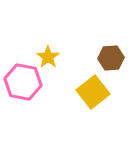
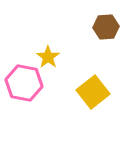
brown hexagon: moved 5 px left, 31 px up
pink hexagon: moved 1 px right, 1 px down
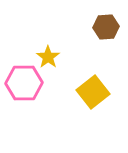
pink hexagon: rotated 12 degrees counterclockwise
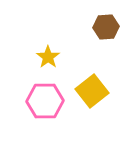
pink hexagon: moved 21 px right, 18 px down
yellow square: moved 1 px left, 1 px up
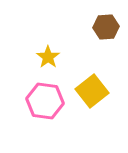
pink hexagon: rotated 9 degrees clockwise
